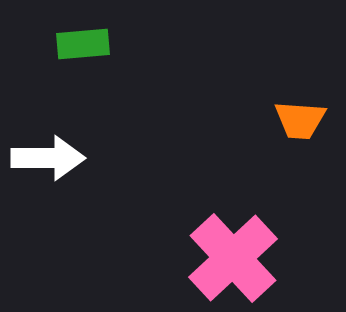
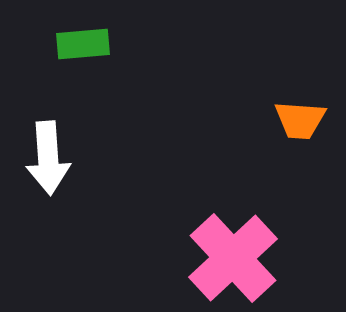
white arrow: rotated 86 degrees clockwise
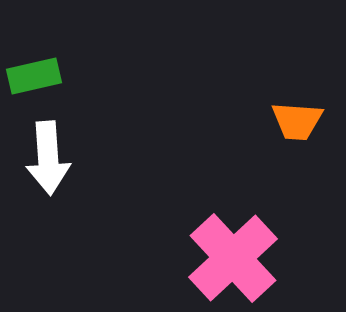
green rectangle: moved 49 px left, 32 px down; rotated 8 degrees counterclockwise
orange trapezoid: moved 3 px left, 1 px down
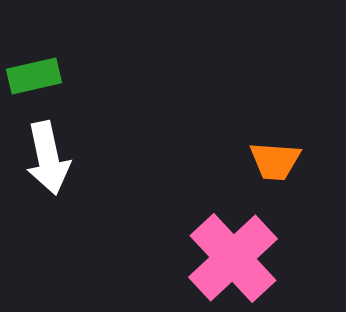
orange trapezoid: moved 22 px left, 40 px down
white arrow: rotated 8 degrees counterclockwise
